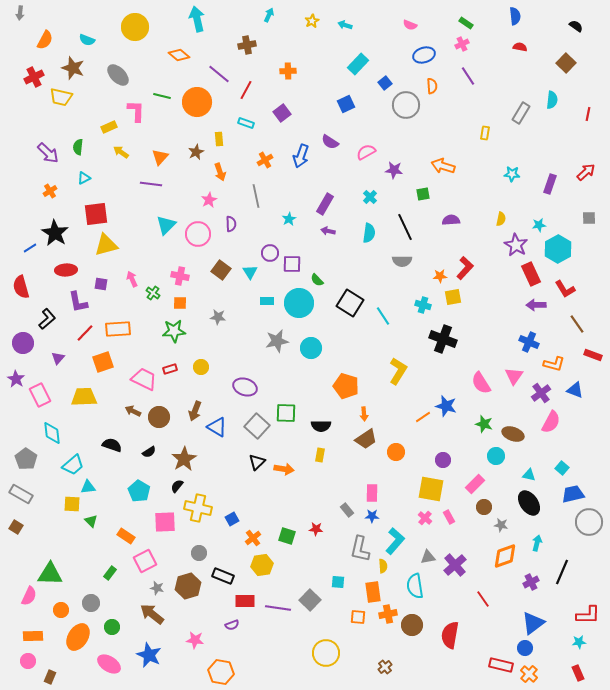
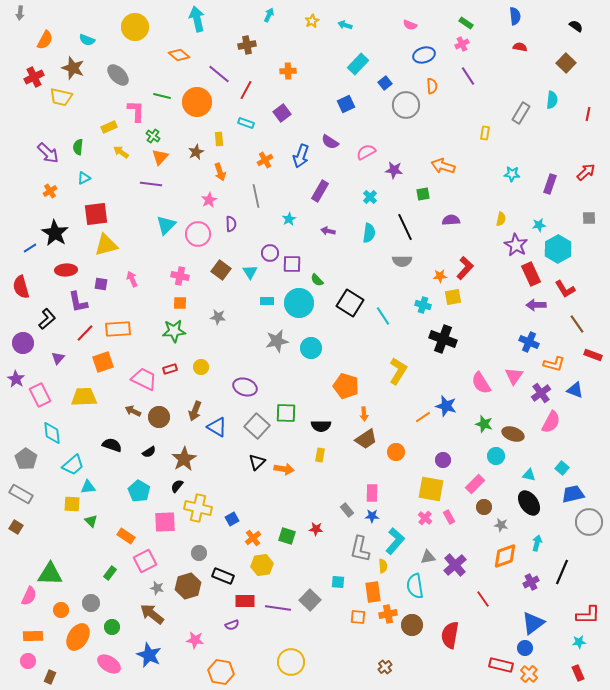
purple rectangle at (325, 204): moved 5 px left, 13 px up
green cross at (153, 293): moved 157 px up
yellow circle at (326, 653): moved 35 px left, 9 px down
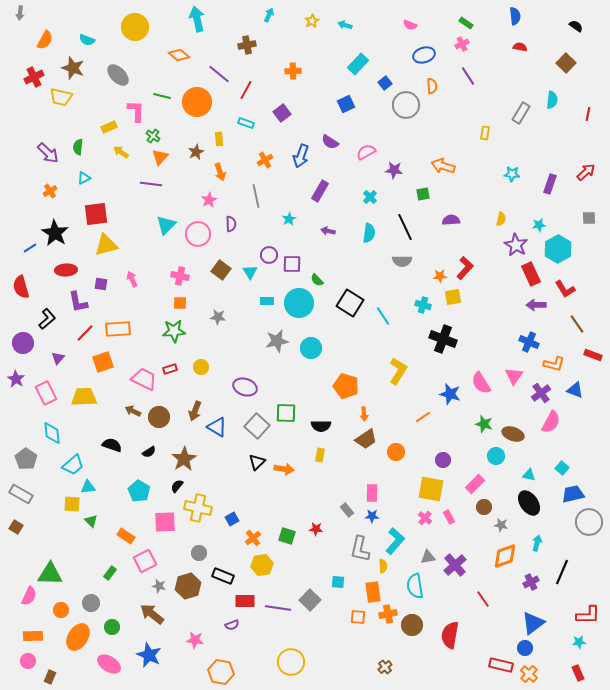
orange cross at (288, 71): moved 5 px right
purple circle at (270, 253): moved 1 px left, 2 px down
pink rectangle at (40, 395): moved 6 px right, 2 px up
blue star at (446, 406): moved 4 px right, 12 px up
gray star at (157, 588): moved 2 px right, 2 px up
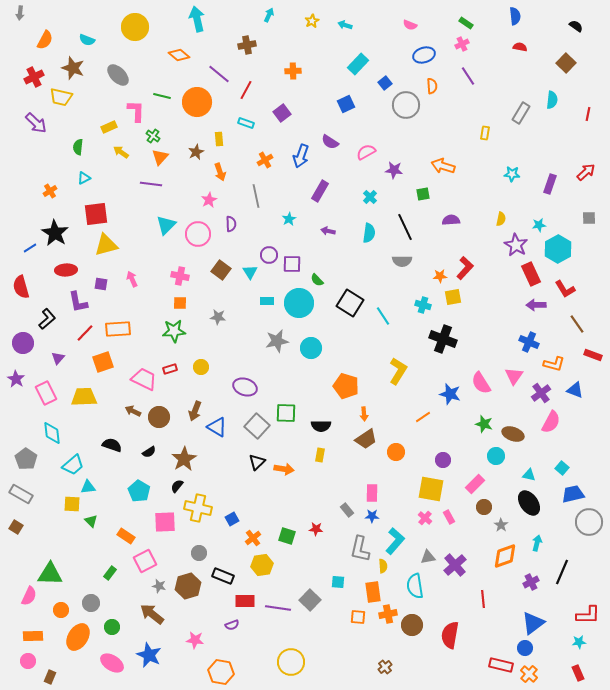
purple arrow at (48, 153): moved 12 px left, 30 px up
gray star at (501, 525): rotated 24 degrees clockwise
red line at (483, 599): rotated 30 degrees clockwise
pink ellipse at (109, 664): moved 3 px right, 1 px up
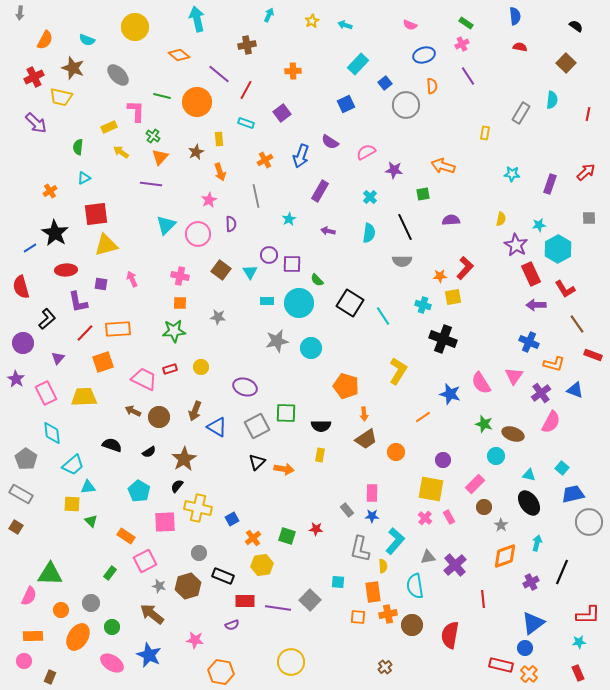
gray square at (257, 426): rotated 20 degrees clockwise
pink circle at (28, 661): moved 4 px left
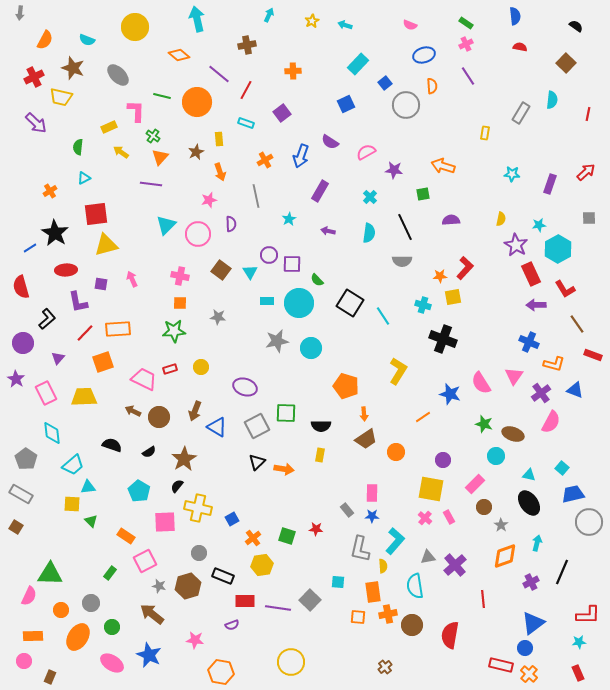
pink cross at (462, 44): moved 4 px right
pink star at (209, 200): rotated 14 degrees clockwise
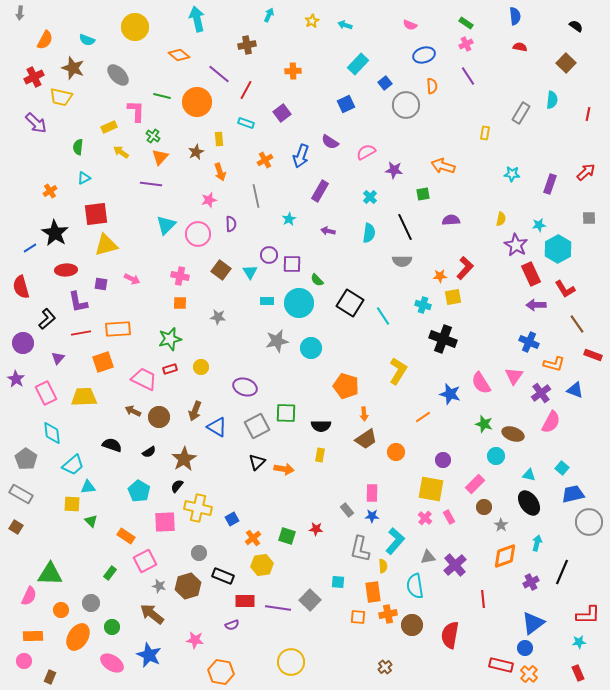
pink arrow at (132, 279): rotated 140 degrees clockwise
green star at (174, 331): moved 4 px left, 8 px down; rotated 10 degrees counterclockwise
red line at (85, 333): moved 4 px left; rotated 36 degrees clockwise
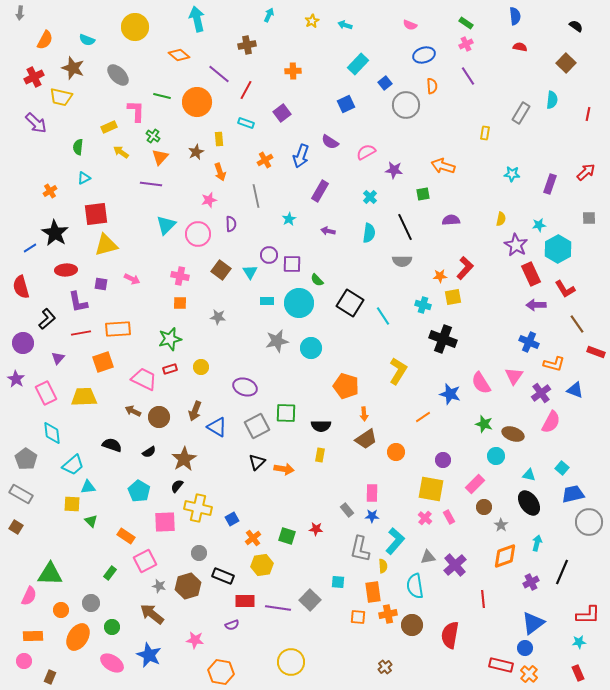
red rectangle at (593, 355): moved 3 px right, 3 px up
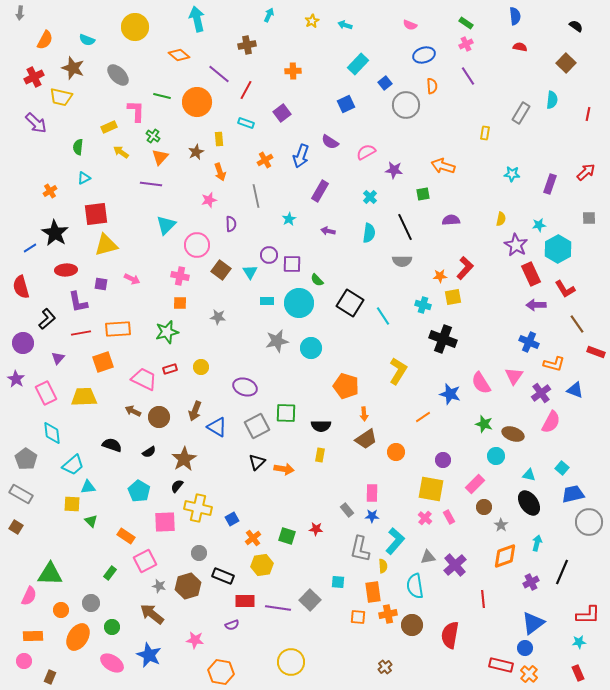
pink circle at (198, 234): moved 1 px left, 11 px down
green star at (170, 339): moved 3 px left, 7 px up
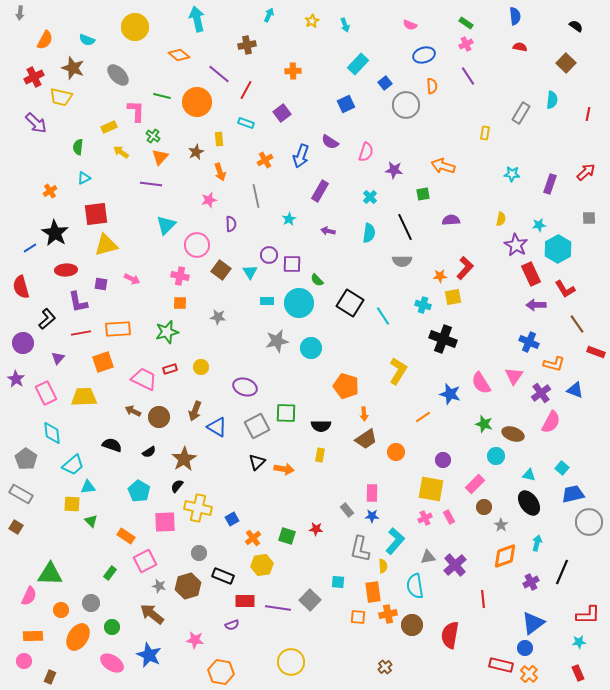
cyan arrow at (345, 25): rotated 128 degrees counterclockwise
pink semicircle at (366, 152): rotated 138 degrees clockwise
pink cross at (425, 518): rotated 24 degrees clockwise
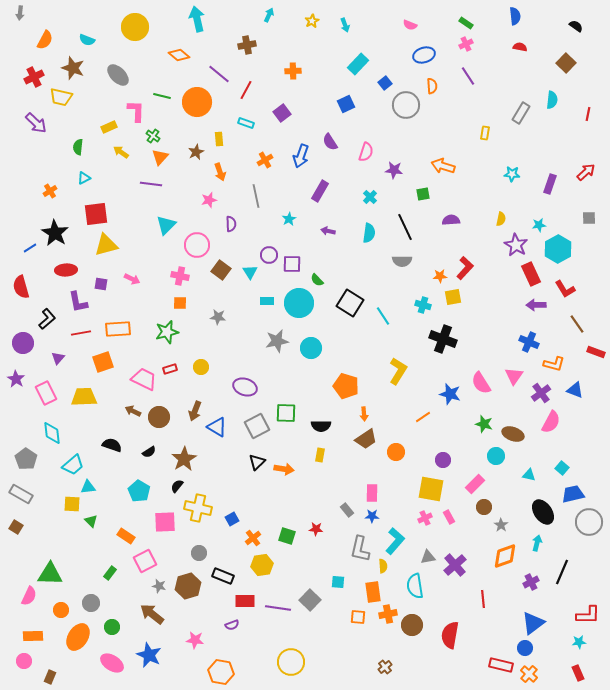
purple semicircle at (330, 142): rotated 24 degrees clockwise
black ellipse at (529, 503): moved 14 px right, 9 px down
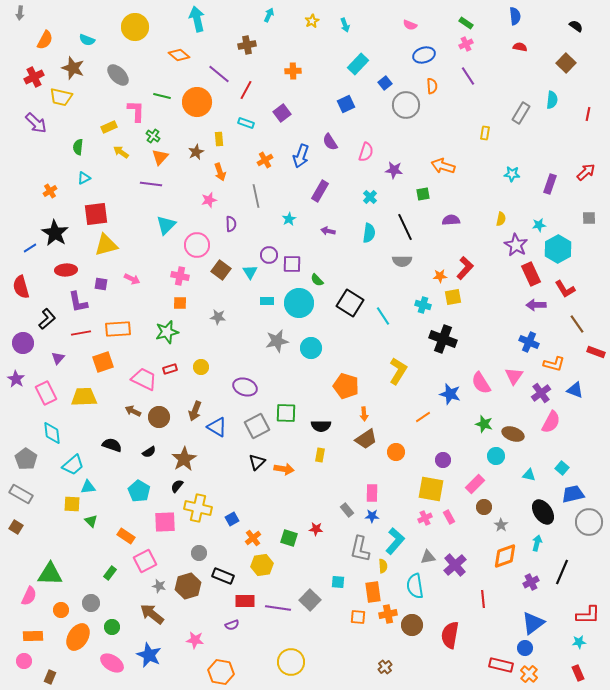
green square at (287, 536): moved 2 px right, 2 px down
